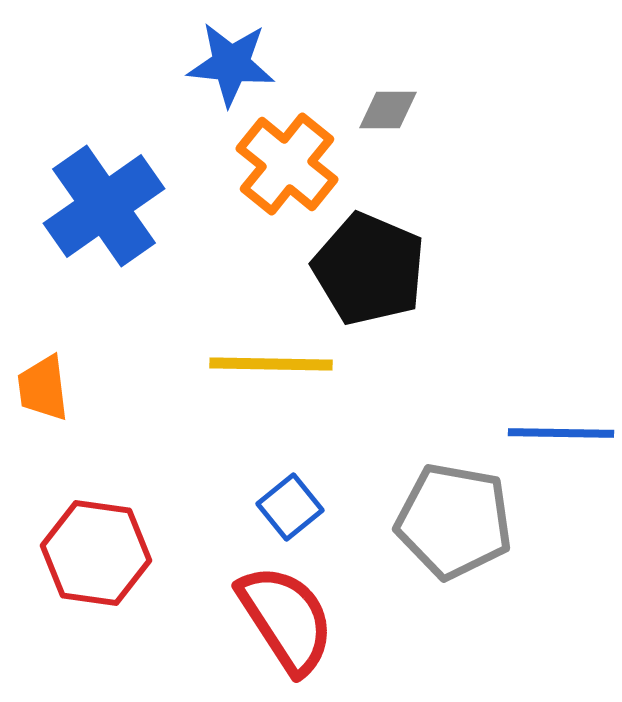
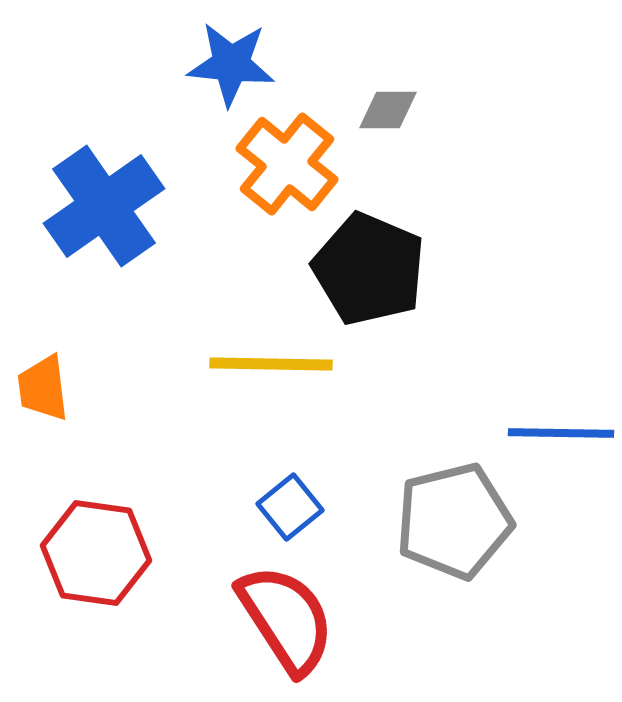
gray pentagon: rotated 24 degrees counterclockwise
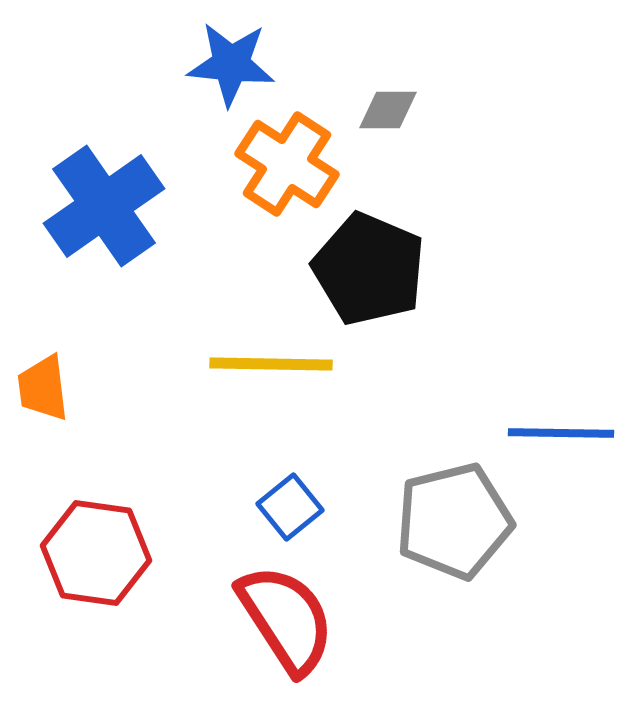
orange cross: rotated 6 degrees counterclockwise
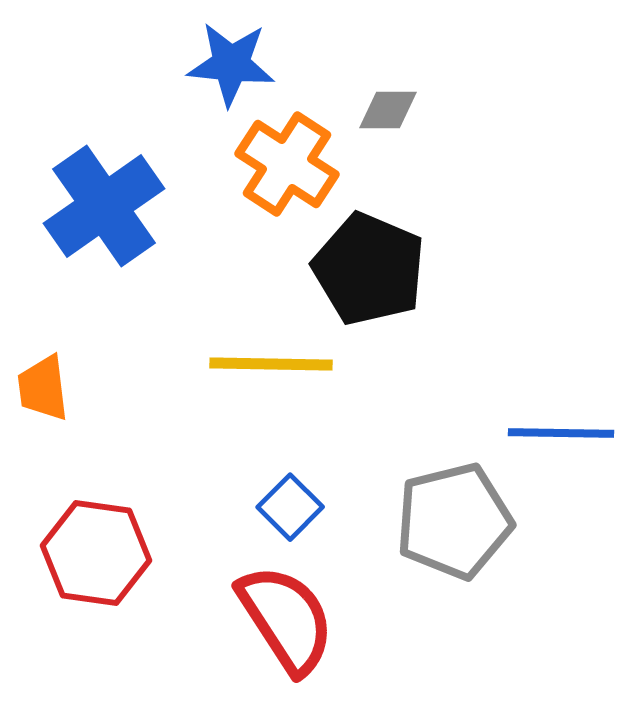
blue square: rotated 6 degrees counterclockwise
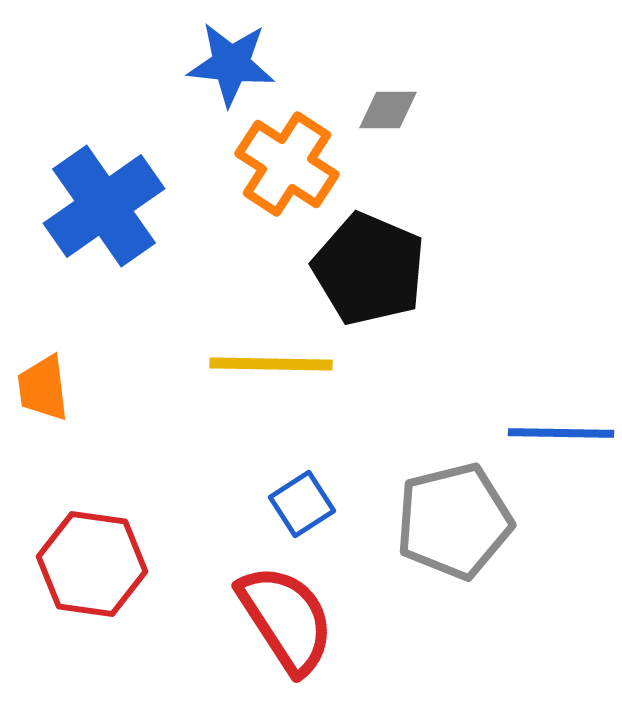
blue square: moved 12 px right, 3 px up; rotated 12 degrees clockwise
red hexagon: moved 4 px left, 11 px down
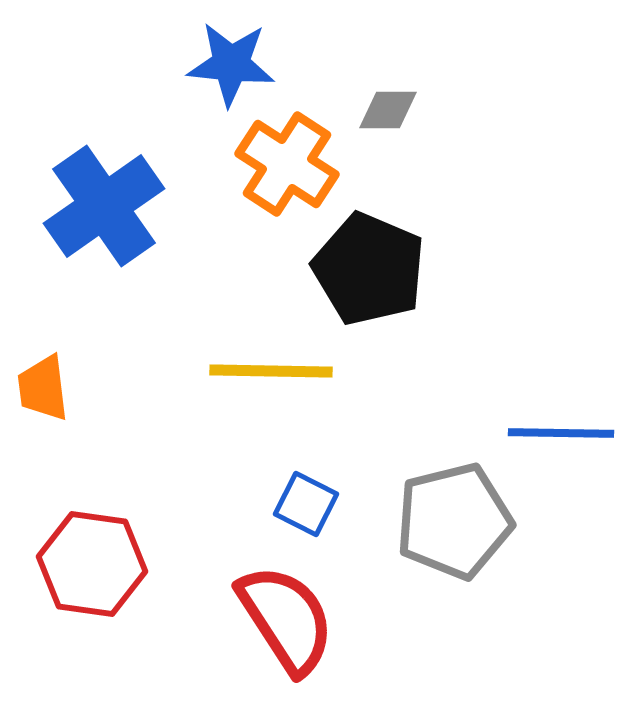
yellow line: moved 7 px down
blue square: moved 4 px right; rotated 30 degrees counterclockwise
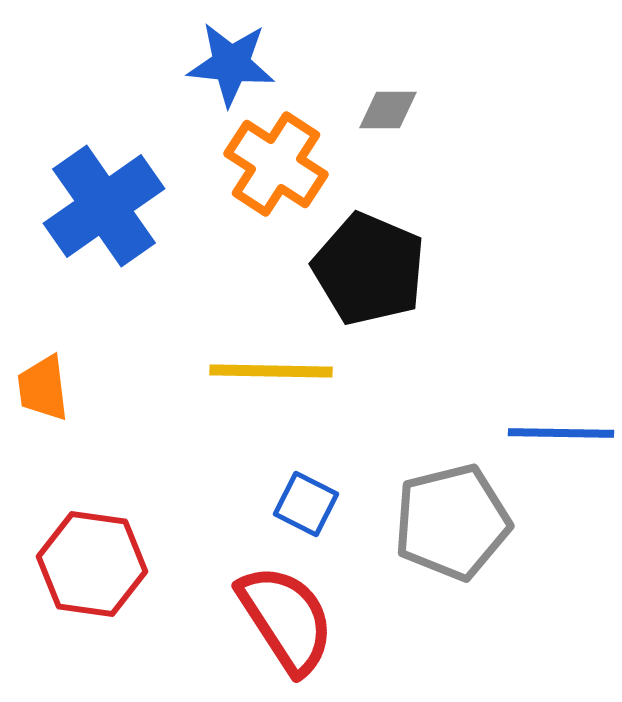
orange cross: moved 11 px left
gray pentagon: moved 2 px left, 1 px down
